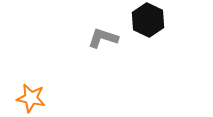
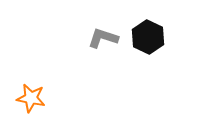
black hexagon: moved 17 px down
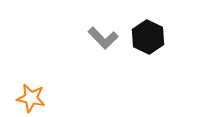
gray L-shape: rotated 152 degrees counterclockwise
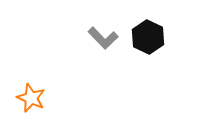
orange star: rotated 12 degrees clockwise
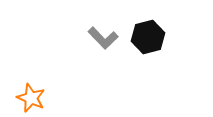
black hexagon: rotated 20 degrees clockwise
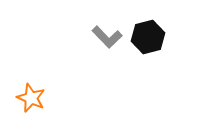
gray L-shape: moved 4 px right, 1 px up
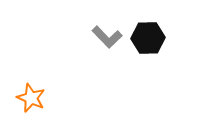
black hexagon: moved 1 px down; rotated 12 degrees clockwise
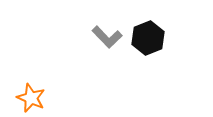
black hexagon: rotated 20 degrees counterclockwise
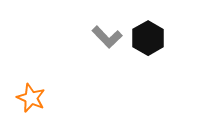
black hexagon: rotated 8 degrees counterclockwise
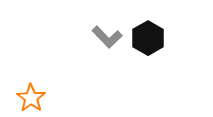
orange star: rotated 12 degrees clockwise
